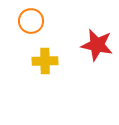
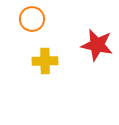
orange circle: moved 1 px right, 2 px up
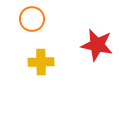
yellow cross: moved 4 px left, 1 px down
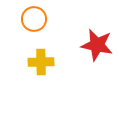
orange circle: moved 2 px right
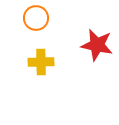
orange circle: moved 2 px right, 1 px up
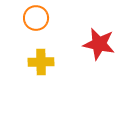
red star: moved 2 px right, 1 px up
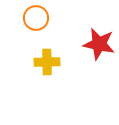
yellow cross: moved 6 px right
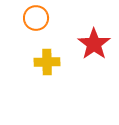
red star: moved 5 px left; rotated 24 degrees clockwise
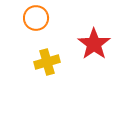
yellow cross: rotated 15 degrees counterclockwise
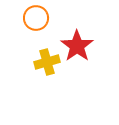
red star: moved 17 px left, 2 px down
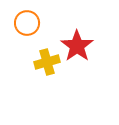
orange circle: moved 9 px left, 5 px down
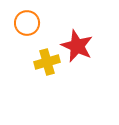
red star: rotated 12 degrees counterclockwise
